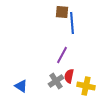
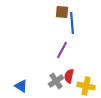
purple line: moved 5 px up
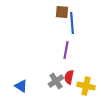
purple line: moved 4 px right; rotated 18 degrees counterclockwise
red semicircle: moved 1 px down
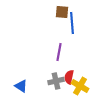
purple line: moved 7 px left, 2 px down
gray cross: rotated 21 degrees clockwise
yellow cross: moved 6 px left; rotated 18 degrees clockwise
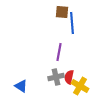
gray cross: moved 4 px up
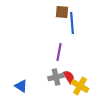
red semicircle: rotated 136 degrees clockwise
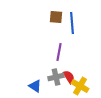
brown square: moved 6 px left, 5 px down
blue triangle: moved 14 px right
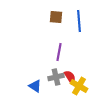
blue line: moved 7 px right, 2 px up
red semicircle: moved 1 px right
yellow cross: moved 1 px left
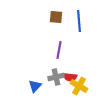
purple line: moved 2 px up
red semicircle: rotated 128 degrees clockwise
blue triangle: rotated 40 degrees clockwise
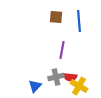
purple line: moved 3 px right
